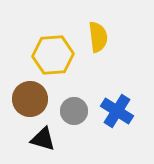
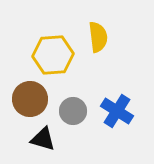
gray circle: moved 1 px left
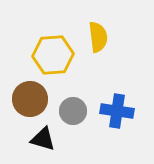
blue cross: rotated 24 degrees counterclockwise
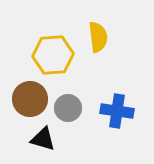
gray circle: moved 5 px left, 3 px up
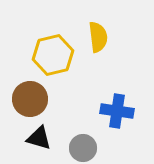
yellow hexagon: rotated 9 degrees counterclockwise
gray circle: moved 15 px right, 40 px down
black triangle: moved 4 px left, 1 px up
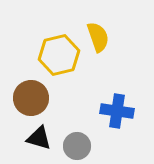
yellow semicircle: rotated 12 degrees counterclockwise
yellow hexagon: moved 6 px right
brown circle: moved 1 px right, 1 px up
gray circle: moved 6 px left, 2 px up
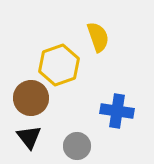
yellow hexagon: moved 10 px down; rotated 6 degrees counterclockwise
black triangle: moved 10 px left, 1 px up; rotated 36 degrees clockwise
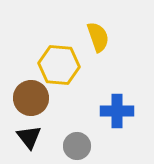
yellow hexagon: rotated 24 degrees clockwise
blue cross: rotated 8 degrees counterclockwise
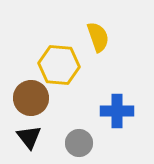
gray circle: moved 2 px right, 3 px up
